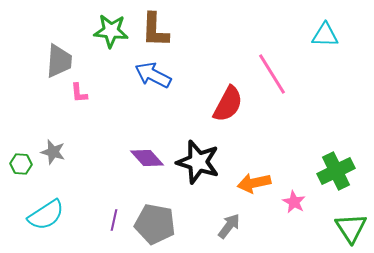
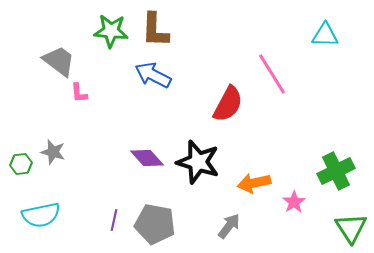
gray trapezoid: rotated 57 degrees counterclockwise
green hexagon: rotated 10 degrees counterclockwise
pink star: rotated 10 degrees clockwise
cyan semicircle: moved 5 px left; rotated 21 degrees clockwise
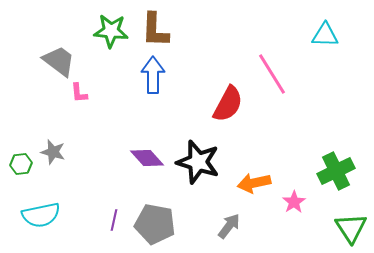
blue arrow: rotated 63 degrees clockwise
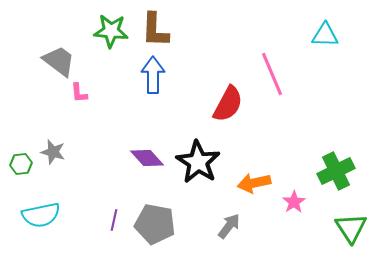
pink line: rotated 9 degrees clockwise
black star: rotated 15 degrees clockwise
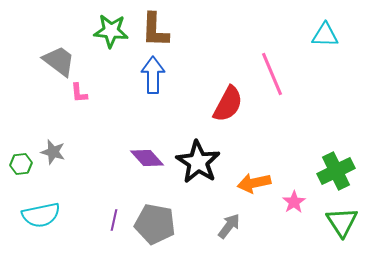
green triangle: moved 9 px left, 6 px up
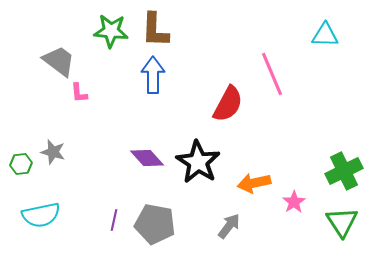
green cross: moved 8 px right
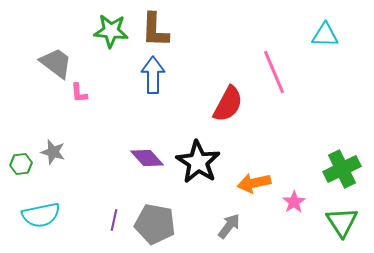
gray trapezoid: moved 3 px left, 2 px down
pink line: moved 2 px right, 2 px up
green cross: moved 2 px left, 2 px up
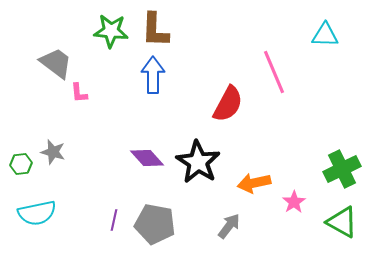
cyan semicircle: moved 4 px left, 2 px up
green triangle: rotated 28 degrees counterclockwise
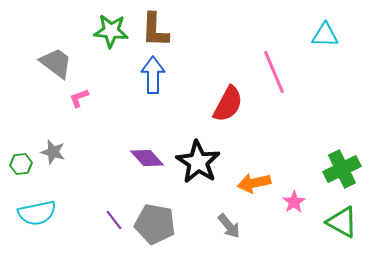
pink L-shape: moved 5 px down; rotated 75 degrees clockwise
purple line: rotated 50 degrees counterclockwise
gray arrow: rotated 104 degrees clockwise
